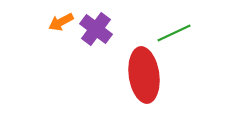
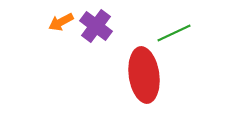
purple cross: moved 3 px up
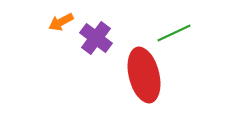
purple cross: moved 12 px down
red ellipse: rotated 6 degrees counterclockwise
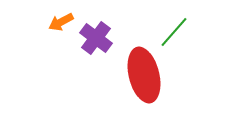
green line: moved 1 px up; rotated 24 degrees counterclockwise
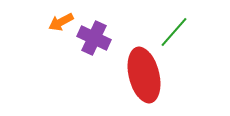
purple cross: moved 2 px left; rotated 12 degrees counterclockwise
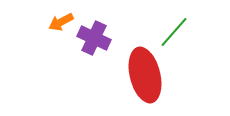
red ellipse: moved 1 px right
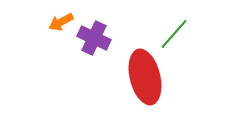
green line: moved 2 px down
red ellipse: moved 2 px down
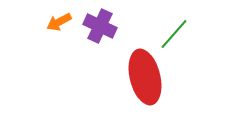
orange arrow: moved 2 px left
purple cross: moved 6 px right, 12 px up
